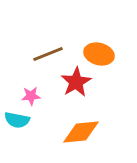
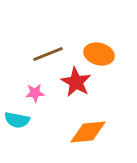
red star: rotated 12 degrees counterclockwise
pink star: moved 4 px right, 3 px up
orange diamond: moved 7 px right
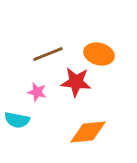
red star: rotated 24 degrees counterclockwise
pink star: moved 2 px right, 1 px up; rotated 18 degrees clockwise
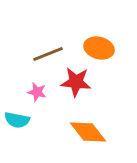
orange ellipse: moved 6 px up
orange diamond: rotated 57 degrees clockwise
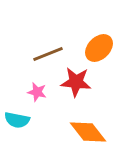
orange ellipse: rotated 60 degrees counterclockwise
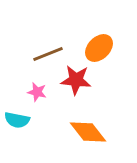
red star: moved 2 px up
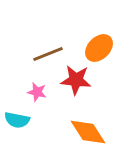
orange diamond: rotated 6 degrees clockwise
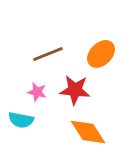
orange ellipse: moved 2 px right, 6 px down
red star: moved 1 px left, 10 px down
cyan semicircle: moved 4 px right
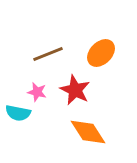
orange ellipse: moved 1 px up
red star: rotated 20 degrees clockwise
cyan semicircle: moved 3 px left, 7 px up
